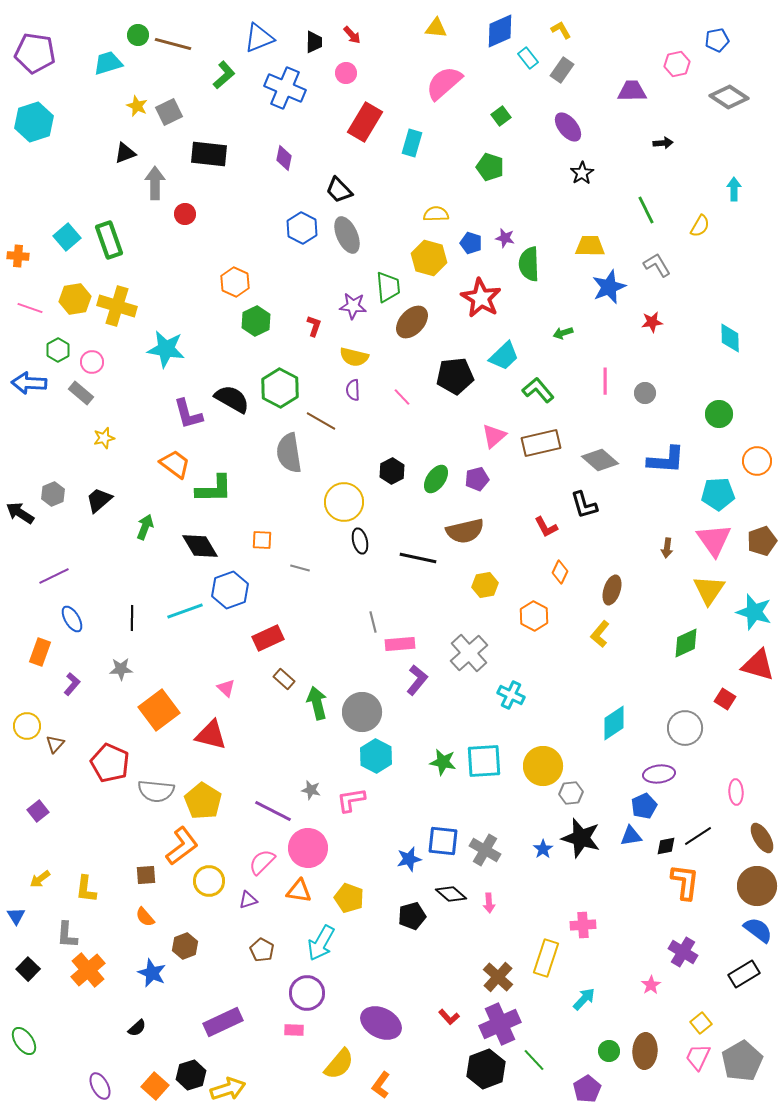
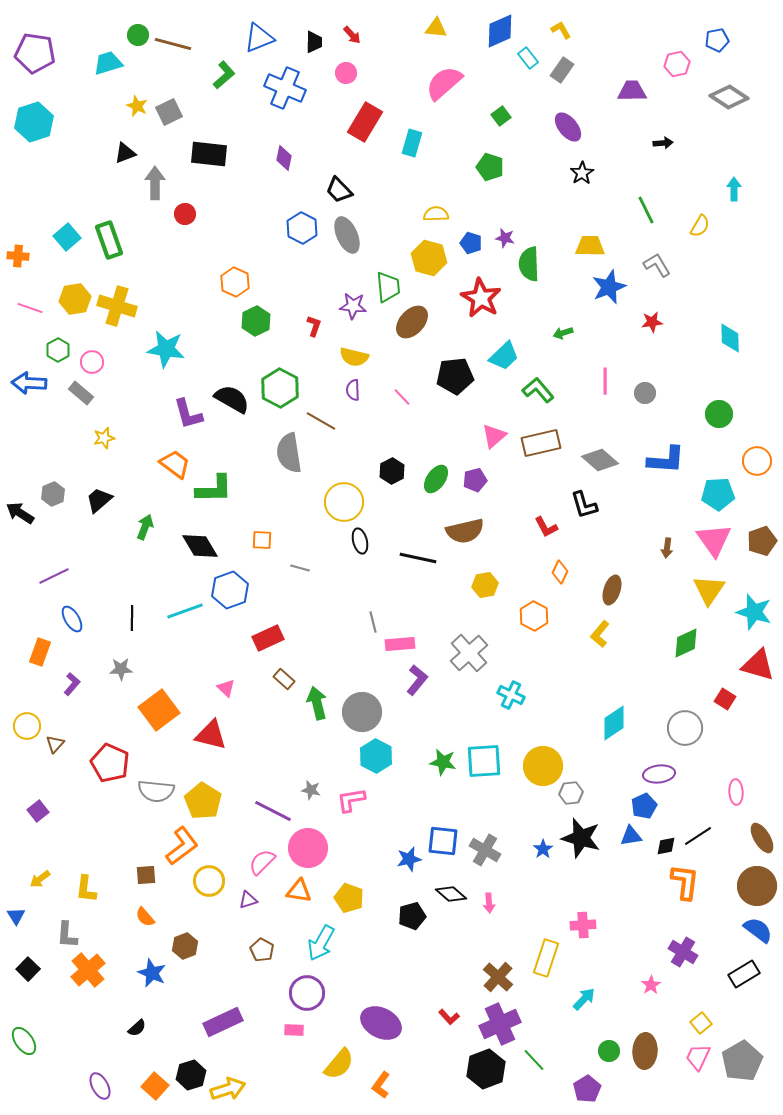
purple pentagon at (477, 479): moved 2 px left, 1 px down
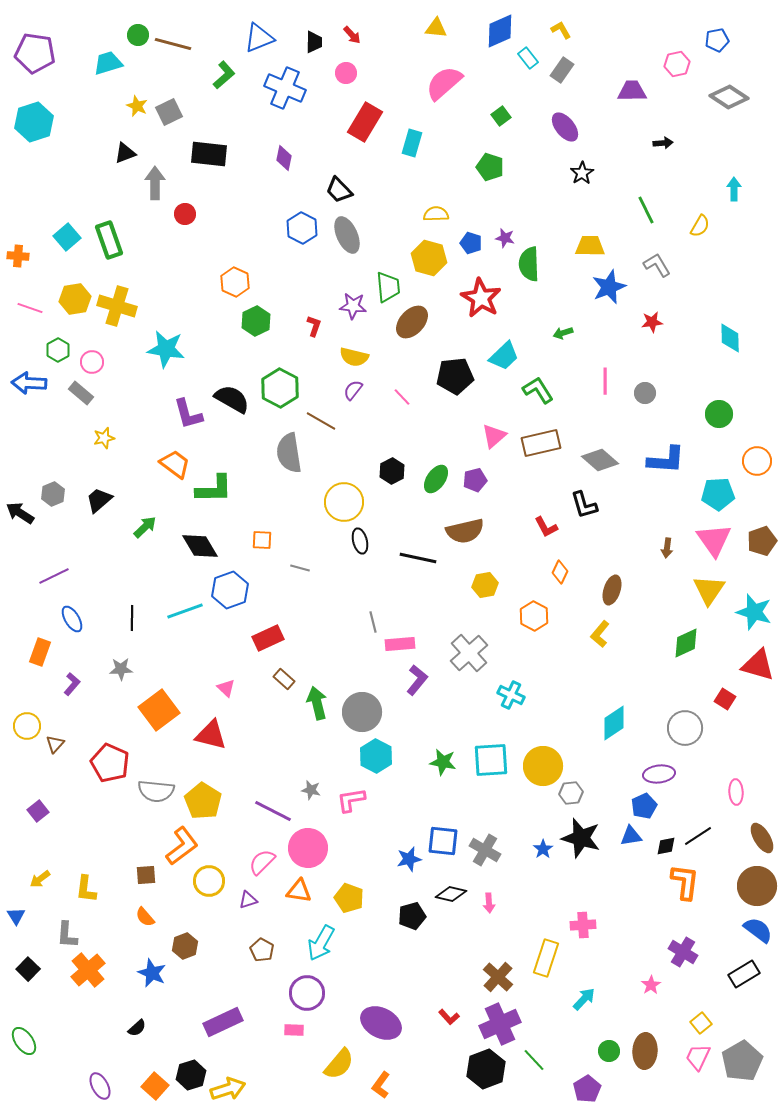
purple ellipse at (568, 127): moved 3 px left
purple semicircle at (353, 390): rotated 40 degrees clockwise
green L-shape at (538, 390): rotated 8 degrees clockwise
green arrow at (145, 527): rotated 25 degrees clockwise
cyan square at (484, 761): moved 7 px right, 1 px up
black diamond at (451, 894): rotated 28 degrees counterclockwise
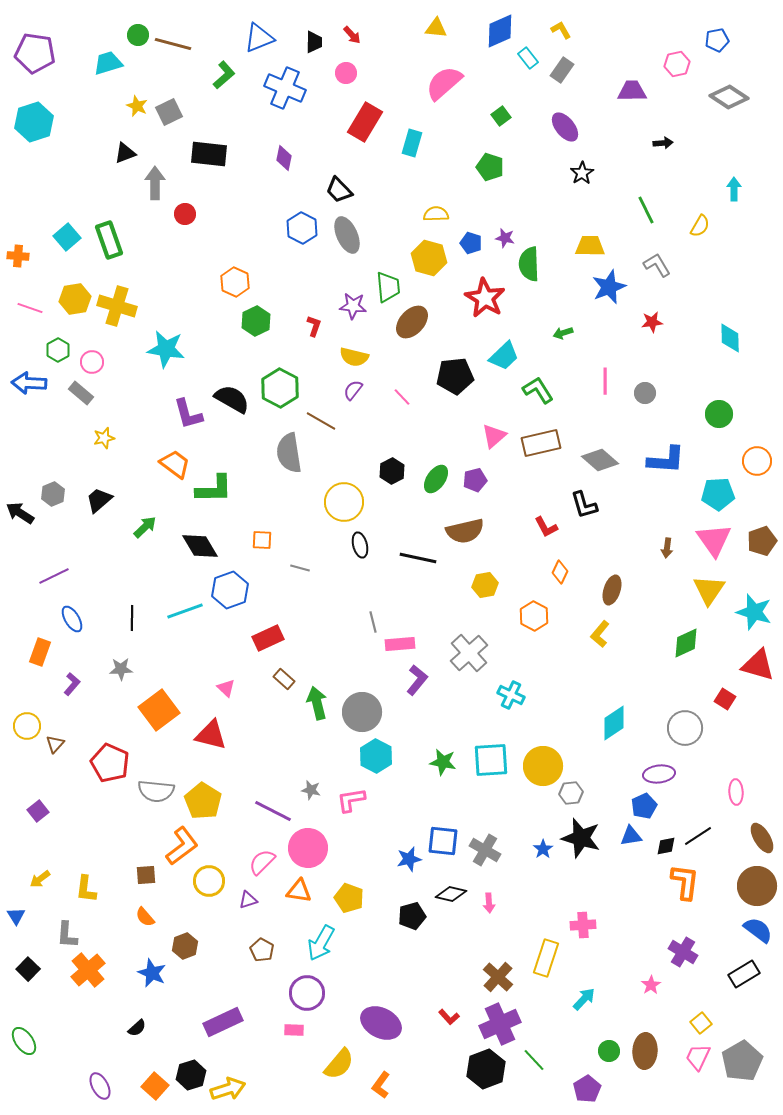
red star at (481, 298): moved 4 px right
black ellipse at (360, 541): moved 4 px down
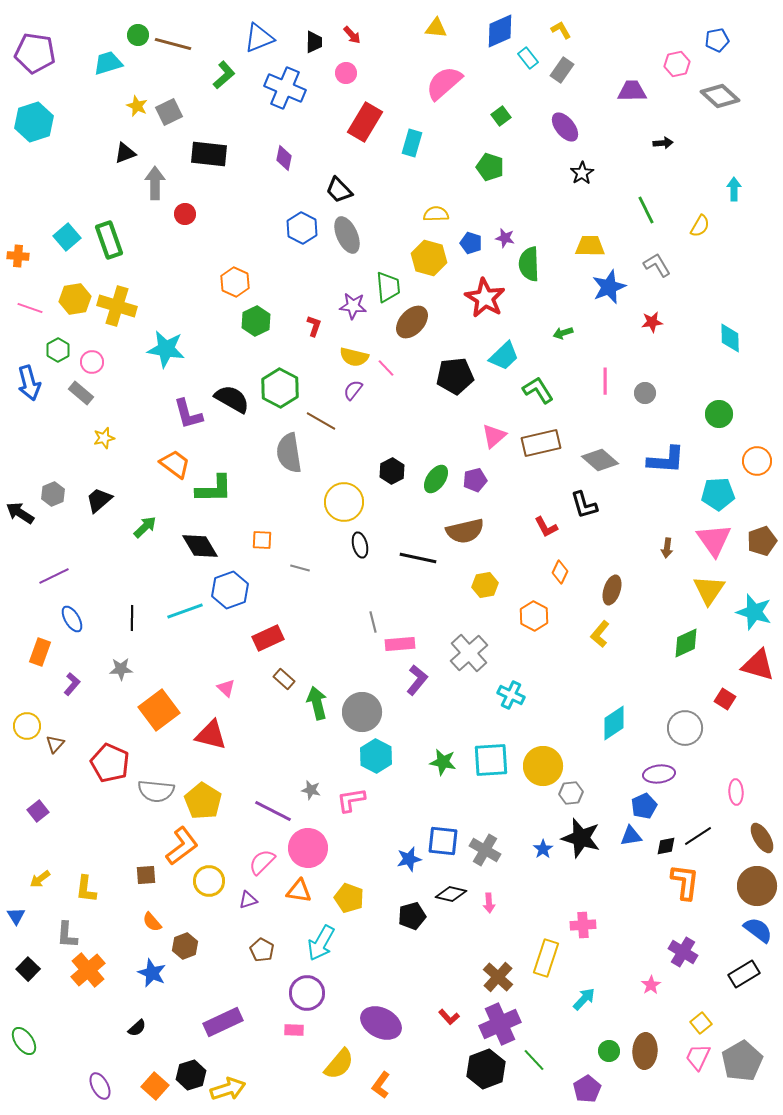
gray diamond at (729, 97): moved 9 px left, 1 px up; rotated 9 degrees clockwise
blue arrow at (29, 383): rotated 108 degrees counterclockwise
pink line at (402, 397): moved 16 px left, 29 px up
orange semicircle at (145, 917): moved 7 px right, 5 px down
